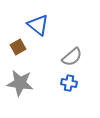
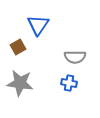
blue triangle: rotated 25 degrees clockwise
gray semicircle: moved 3 px right; rotated 40 degrees clockwise
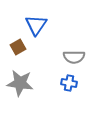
blue triangle: moved 2 px left
gray semicircle: moved 1 px left
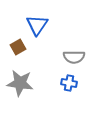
blue triangle: moved 1 px right
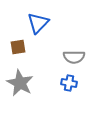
blue triangle: moved 1 px right, 2 px up; rotated 10 degrees clockwise
brown square: rotated 21 degrees clockwise
gray star: rotated 20 degrees clockwise
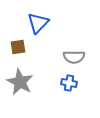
gray star: moved 1 px up
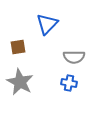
blue triangle: moved 9 px right, 1 px down
